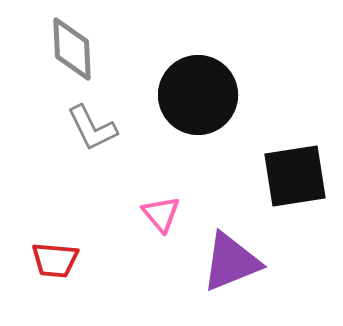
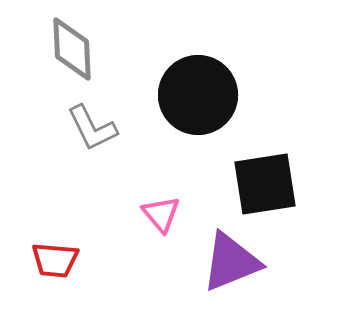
black square: moved 30 px left, 8 px down
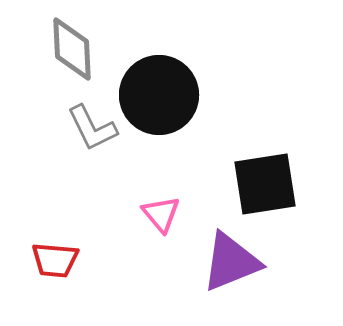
black circle: moved 39 px left
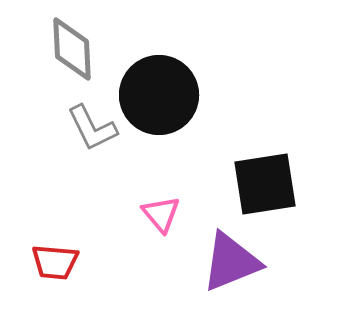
red trapezoid: moved 2 px down
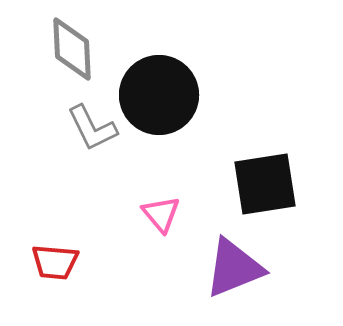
purple triangle: moved 3 px right, 6 px down
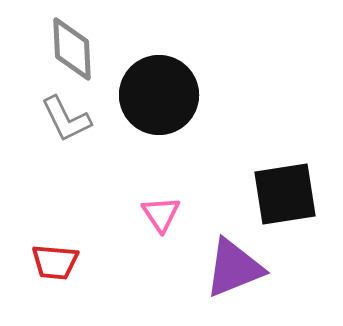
gray L-shape: moved 26 px left, 9 px up
black square: moved 20 px right, 10 px down
pink triangle: rotated 6 degrees clockwise
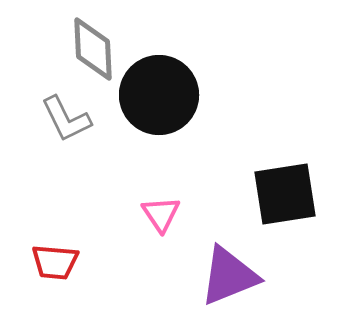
gray diamond: moved 21 px right
purple triangle: moved 5 px left, 8 px down
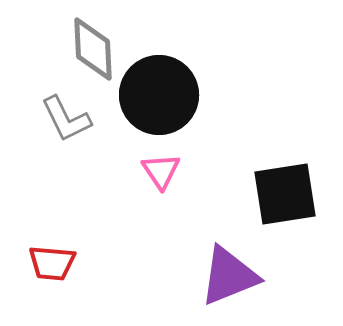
pink triangle: moved 43 px up
red trapezoid: moved 3 px left, 1 px down
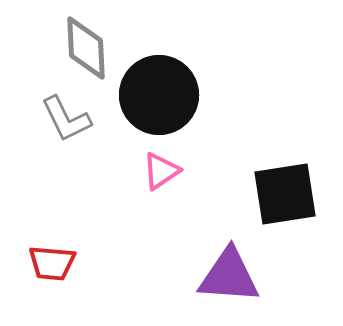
gray diamond: moved 7 px left, 1 px up
pink triangle: rotated 30 degrees clockwise
purple triangle: rotated 26 degrees clockwise
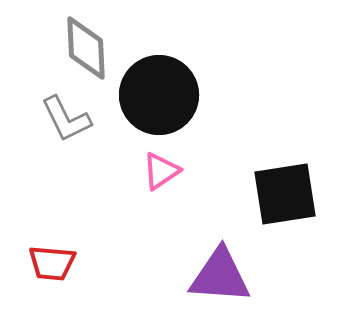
purple triangle: moved 9 px left
